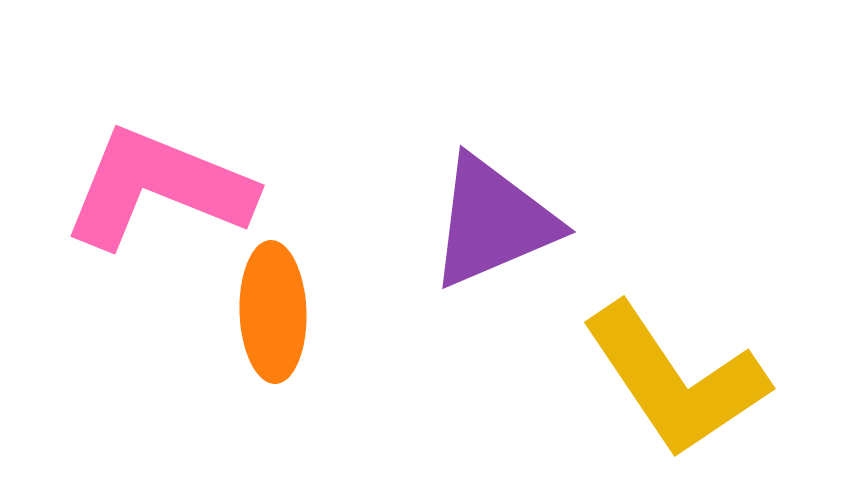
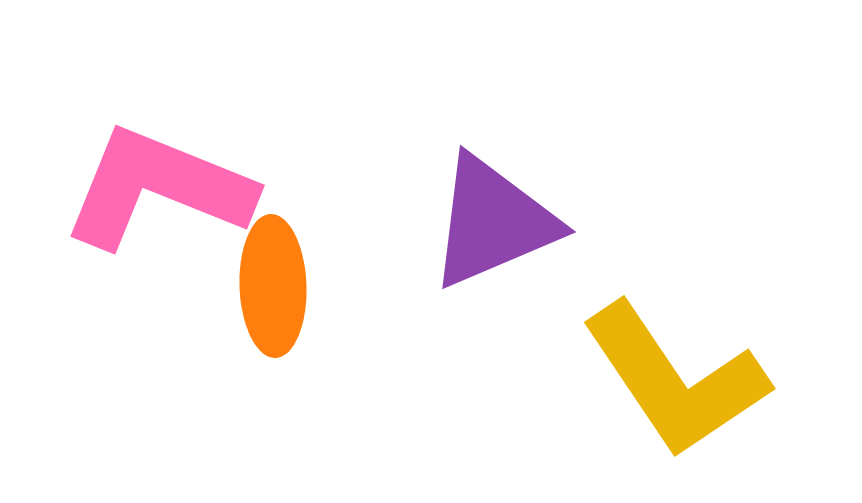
orange ellipse: moved 26 px up
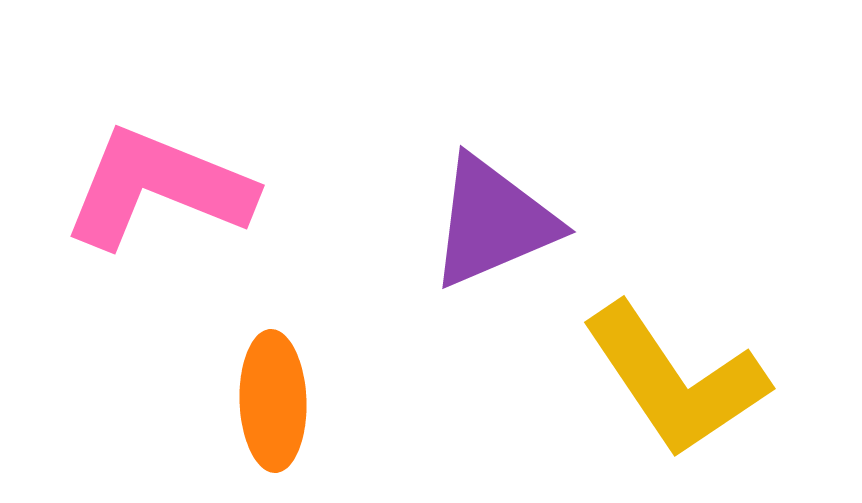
orange ellipse: moved 115 px down
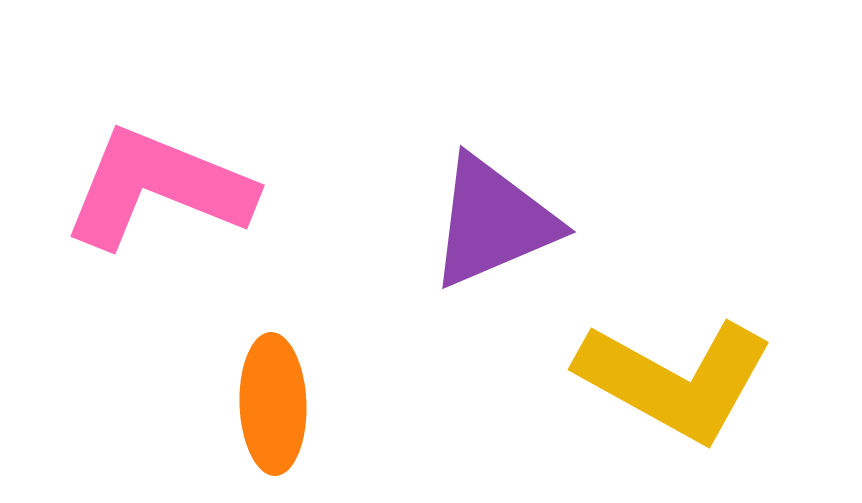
yellow L-shape: rotated 27 degrees counterclockwise
orange ellipse: moved 3 px down
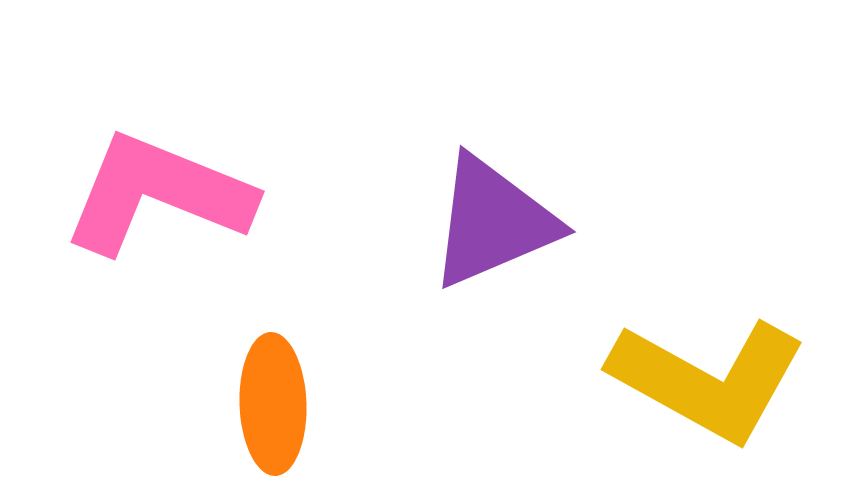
pink L-shape: moved 6 px down
yellow L-shape: moved 33 px right
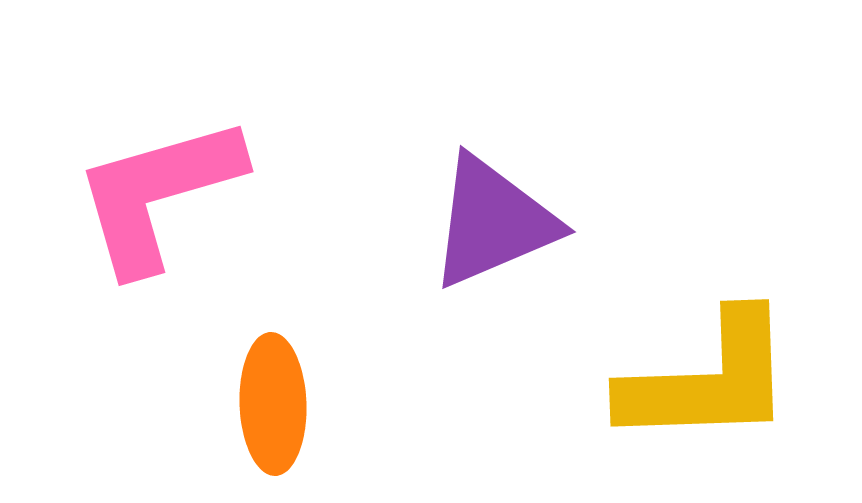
pink L-shape: rotated 38 degrees counterclockwise
yellow L-shape: rotated 31 degrees counterclockwise
